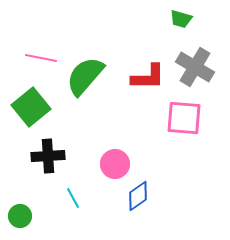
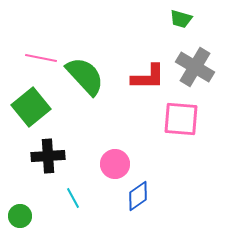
green semicircle: rotated 96 degrees clockwise
pink square: moved 3 px left, 1 px down
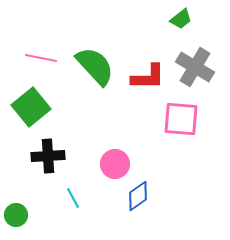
green trapezoid: rotated 55 degrees counterclockwise
green semicircle: moved 10 px right, 10 px up
green circle: moved 4 px left, 1 px up
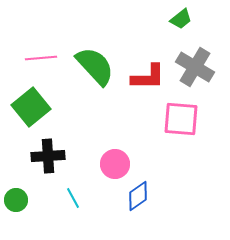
pink line: rotated 16 degrees counterclockwise
green circle: moved 15 px up
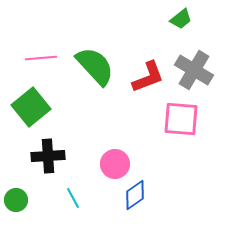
gray cross: moved 1 px left, 3 px down
red L-shape: rotated 21 degrees counterclockwise
blue diamond: moved 3 px left, 1 px up
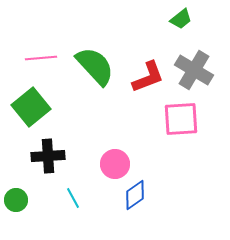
pink square: rotated 9 degrees counterclockwise
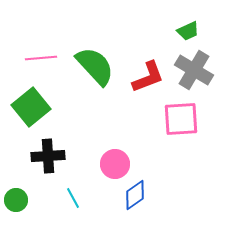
green trapezoid: moved 7 px right, 12 px down; rotated 15 degrees clockwise
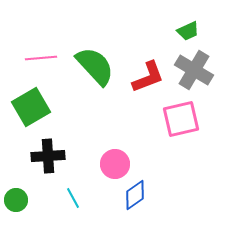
green square: rotated 9 degrees clockwise
pink square: rotated 9 degrees counterclockwise
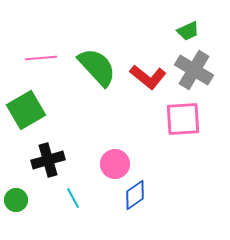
green semicircle: moved 2 px right, 1 px down
red L-shape: rotated 60 degrees clockwise
green square: moved 5 px left, 3 px down
pink square: moved 2 px right; rotated 9 degrees clockwise
black cross: moved 4 px down; rotated 12 degrees counterclockwise
